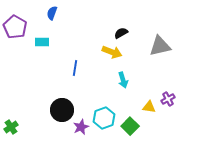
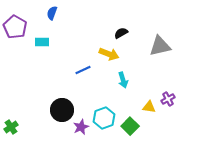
yellow arrow: moved 3 px left, 2 px down
blue line: moved 8 px right, 2 px down; rotated 56 degrees clockwise
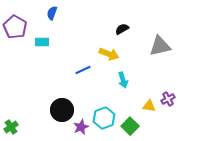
black semicircle: moved 1 px right, 4 px up
yellow triangle: moved 1 px up
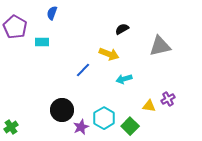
blue line: rotated 21 degrees counterclockwise
cyan arrow: moved 1 px right, 1 px up; rotated 91 degrees clockwise
cyan hexagon: rotated 10 degrees counterclockwise
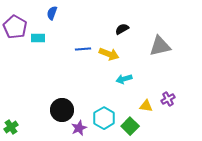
cyan rectangle: moved 4 px left, 4 px up
blue line: moved 21 px up; rotated 42 degrees clockwise
yellow triangle: moved 3 px left
purple star: moved 2 px left, 1 px down
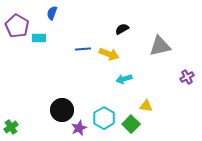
purple pentagon: moved 2 px right, 1 px up
cyan rectangle: moved 1 px right
purple cross: moved 19 px right, 22 px up
green square: moved 1 px right, 2 px up
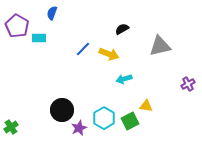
blue line: rotated 42 degrees counterclockwise
purple cross: moved 1 px right, 7 px down
green square: moved 1 px left, 3 px up; rotated 18 degrees clockwise
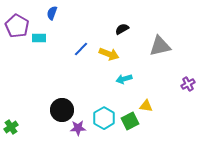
blue line: moved 2 px left
purple star: moved 1 px left; rotated 21 degrees clockwise
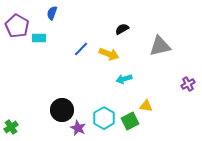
purple star: rotated 28 degrees clockwise
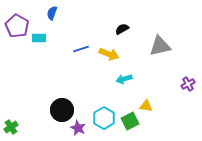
blue line: rotated 28 degrees clockwise
